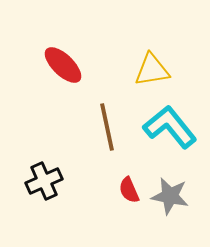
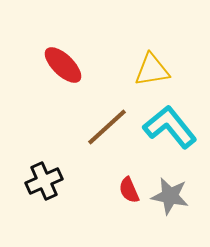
brown line: rotated 60 degrees clockwise
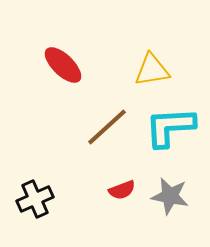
cyan L-shape: rotated 54 degrees counterclockwise
black cross: moved 9 px left, 18 px down
red semicircle: moved 7 px left; rotated 88 degrees counterclockwise
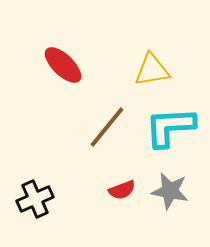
brown line: rotated 9 degrees counterclockwise
gray star: moved 5 px up
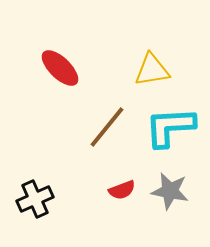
red ellipse: moved 3 px left, 3 px down
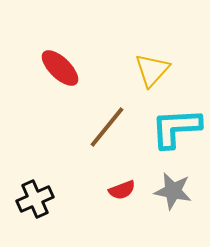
yellow triangle: rotated 39 degrees counterclockwise
cyan L-shape: moved 6 px right, 1 px down
gray star: moved 3 px right
